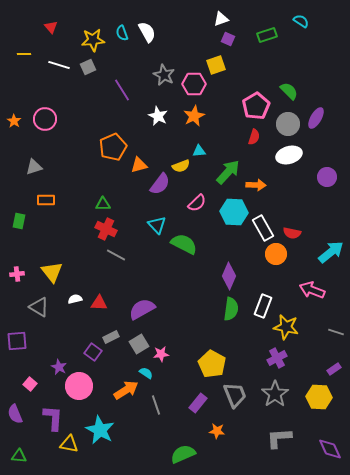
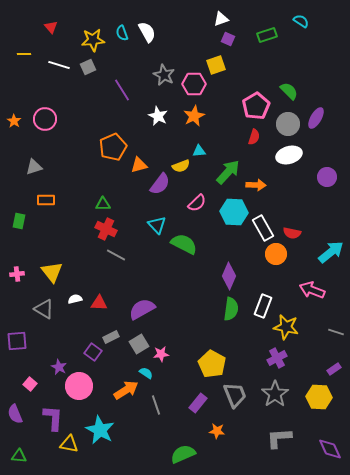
gray triangle at (39, 307): moved 5 px right, 2 px down
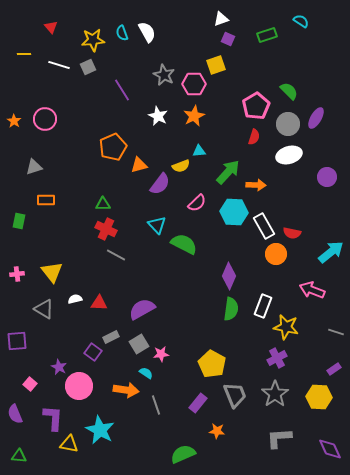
white rectangle at (263, 228): moved 1 px right, 2 px up
orange arrow at (126, 390): rotated 40 degrees clockwise
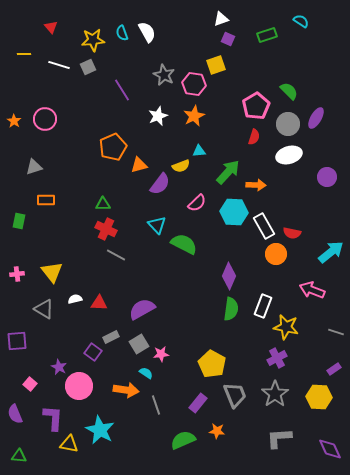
pink hexagon at (194, 84): rotated 10 degrees clockwise
white star at (158, 116): rotated 24 degrees clockwise
green semicircle at (183, 454): moved 14 px up
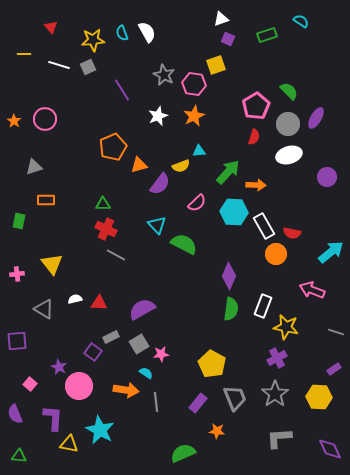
yellow triangle at (52, 272): moved 8 px up
gray trapezoid at (235, 395): moved 3 px down
gray line at (156, 405): moved 3 px up; rotated 12 degrees clockwise
green semicircle at (183, 440): moved 13 px down
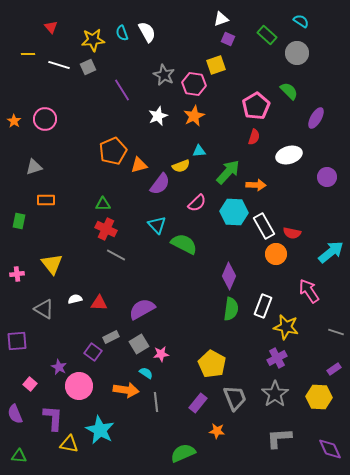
green rectangle at (267, 35): rotated 60 degrees clockwise
yellow line at (24, 54): moved 4 px right
gray circle at (288, 124): moved 9 px right, 71 px up
orange pentagon at (113, 147): moved 4 px down
pink arrow at (312, 290): moved 3 px left, 1 px down; rotated 35 degrees clockwise
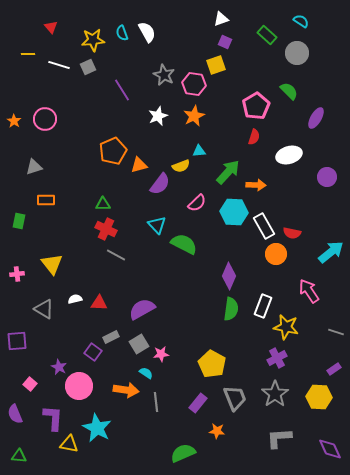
purple square at (228, 39): moved 3 px left, 3 px down
cyan star at (100, 430): moved 3 px left, 2 px up
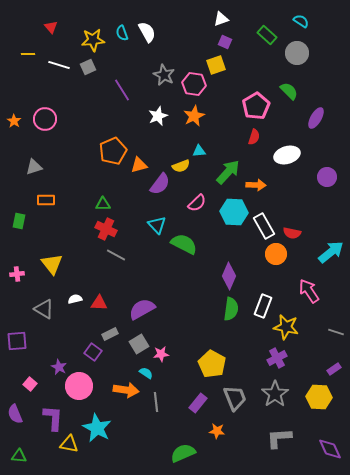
white ellipse at (289, 155): moved 2 px left
gray rectangle at (111, 337): moved 1 px left, 3 px up
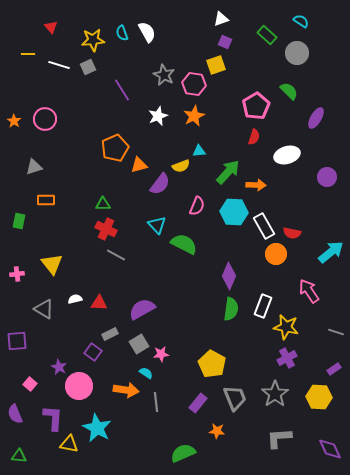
orange pentagon at (113, 151): moved 2 px right, 3 px up
pink semicircle at (197, 203): moved 3 px down; rotated 24 degrees counterclockwise
purple cross at (277, 358): moved 10 px right
